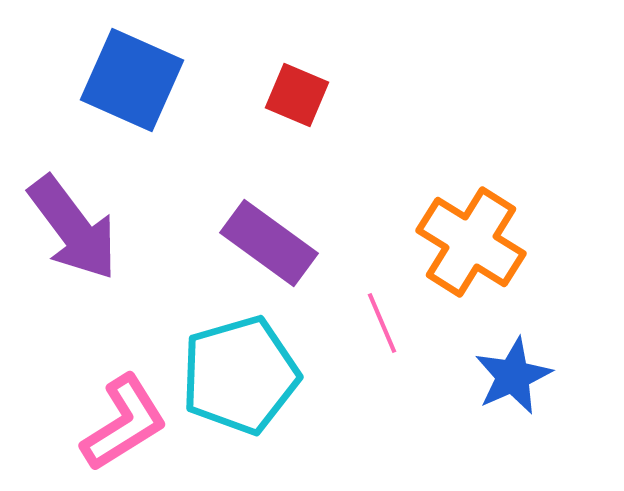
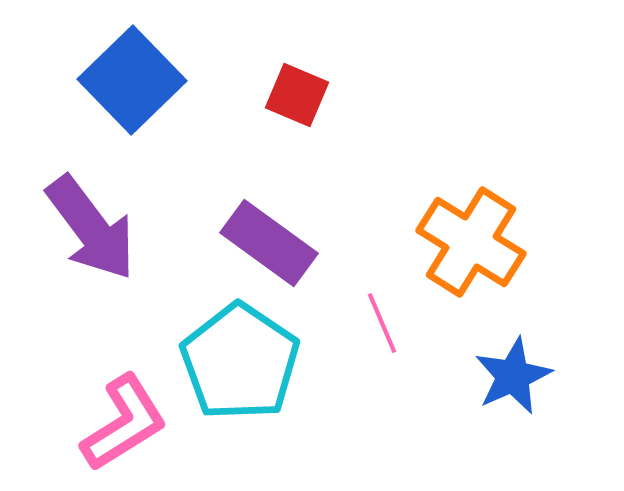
blue square: rotated 22 degrees clockwise
purple arrow: moved 18 px right
cyan pentagon: moved 13 px up; rotated 22 degrees counterclockwise
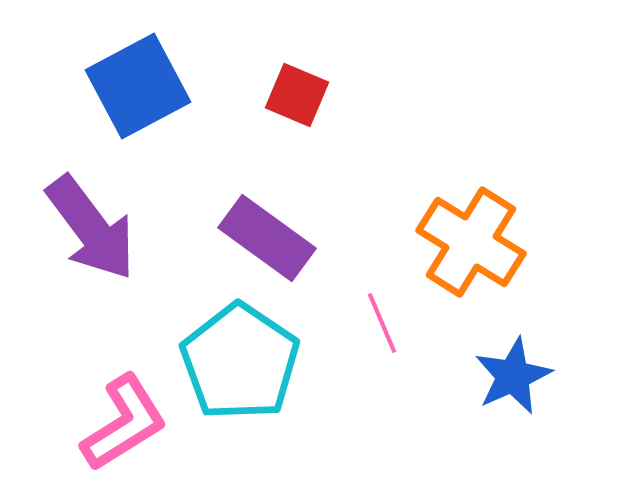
blue square: moved 6 px right, 6 px down; rotated 16 degrees clockwise
purple rectangle: moved 2 px left, 5 px up
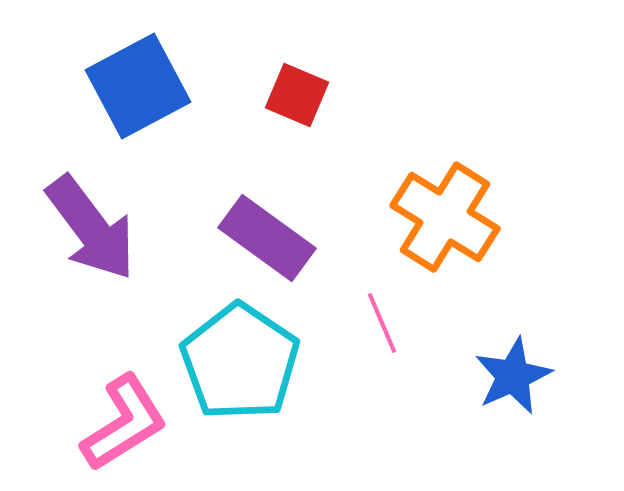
orange cross: moved 26 px left, 25 px up
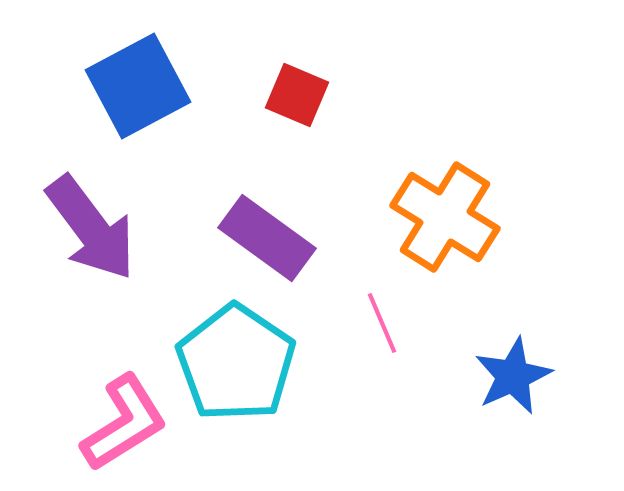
cyan pentagon: moved 4 px left, 1 px down
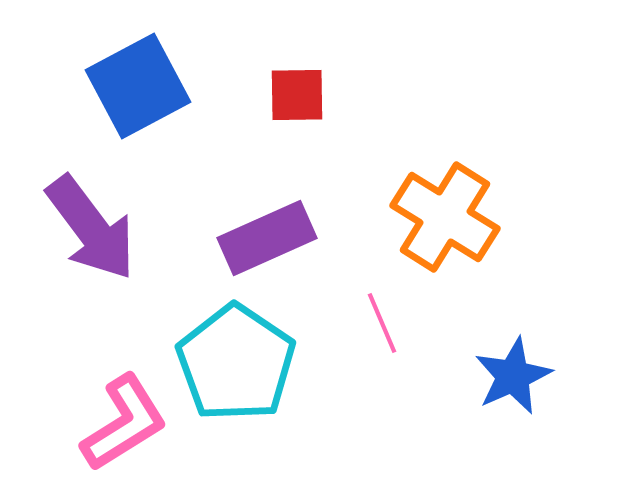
red square: rotated 24 degrees counterclockwise
purple rectangle: rotated 60 degrees counterclockwise
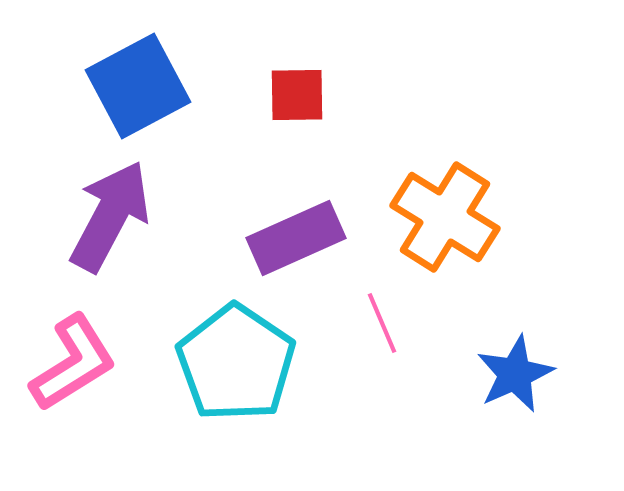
purple arrow: moved 19 px right, 12 px up; rotated 115 degrees counterclockwise
purple rectangle: moved 29 px right
blue star: moved 2 px right, 2 px up
pink L-shape: moved 51 px left, 60 px up
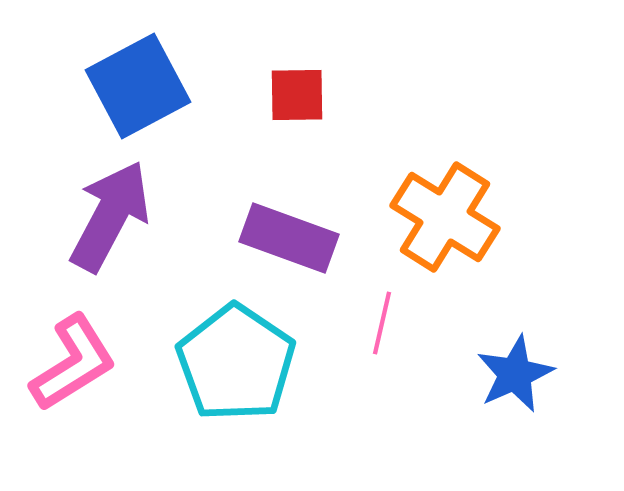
purple rectangle: moved 7 px left; rotated 44 degrees clockwise
pink line: rotated 36 degrees clockwise
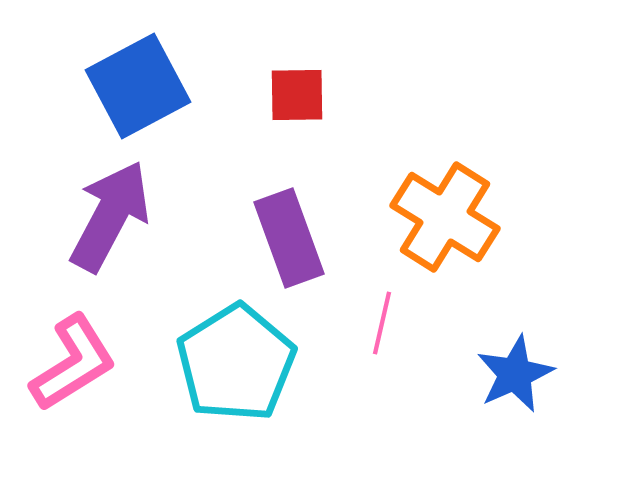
purple rectangle: rotated 50 degrees clockwise
cyan pentagon: rotated 6 degrees clockwise
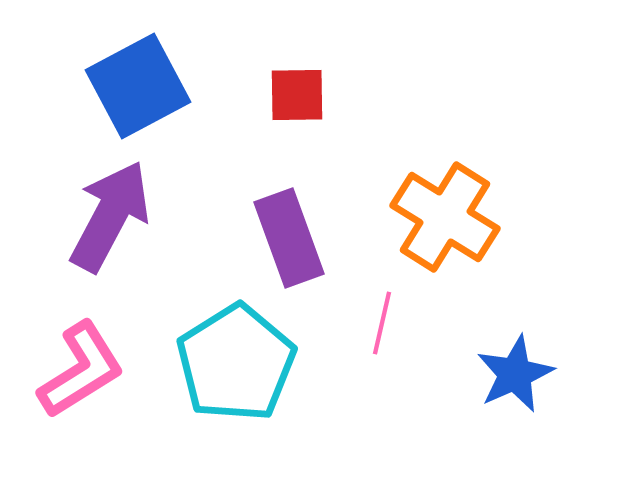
pink L-shape: moved 8 px right, 7 px down
